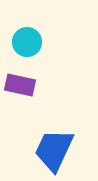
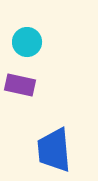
blue trapezoid: rotated 30 degrees counterclockwise
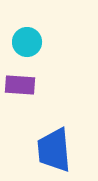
purple rectangle: rotated 8 degrees counterclockwise
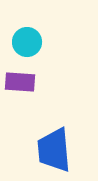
purple rectangle: moved 3 px up
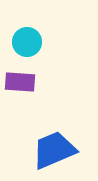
blue trapezoid: rotated 72 degrees clockwise
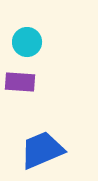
blue trapezoid: moved 12 px left
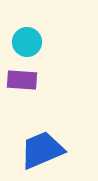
purple rectangle: moved 2 px right, 2 px up
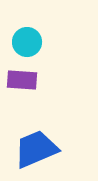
blue trapezoid: moved 6 px left, 1 px up
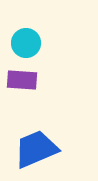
cyan circle: moved 1 px left, 1 px down
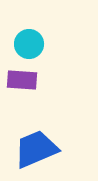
cyan circle: moved 3 px right, 1 px down
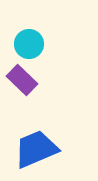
purple rectangle: rotated 40 degrees clockwise
